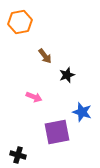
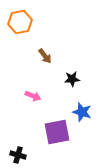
black star: moved 5 px right, 4 px down; rotated 14 degrees clockwise
pink arrow: moved 1 px left, 1 px up
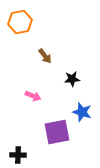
black cross: rotated 14 degrees counterclockwise
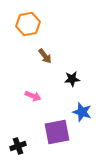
orange hexagon: moved 8 px right, 2 px down
black cross: moved 9 px up; rotated 21 degrees counterclockwise
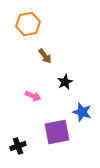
black star: moved 7 px left, 3 px down; rotated 21 degrees counterclockwise
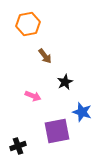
purple square: moved 1 px up
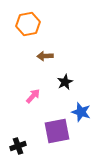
brown arrow: rotated 126 degrees clockwise
pink arrow: rotated 70 degrees counterclockwise
blue star: moved 1 px left
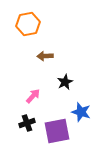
black cross: moved 9 px right, 23 px up
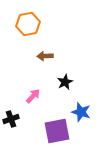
black cross: moved 16 px left, 4 px up
